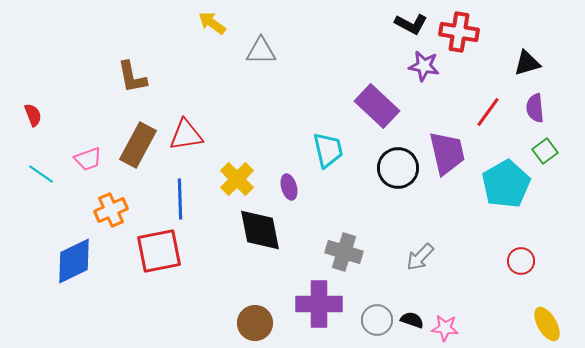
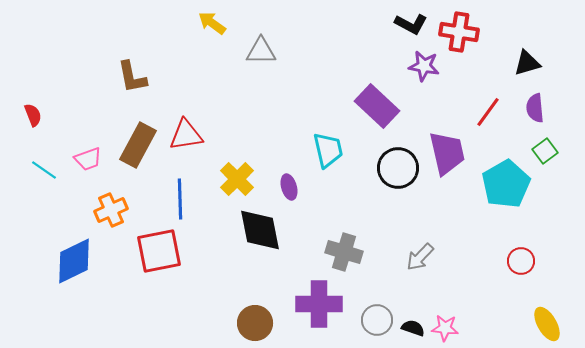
cyan line: moved 3 px right, 4 px up
black semicircle: moved 1 px right, 8 px down
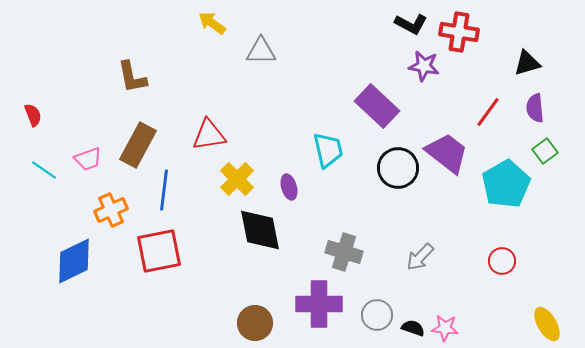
red triangle: moved 23 px right
purple trapezoid: rotated 39 degrees counterclockwise
blue line: moved 16 px left, 9 px up; rotated 9 degrees clockwise
red circle: moved 19 px left
gray circle: moved 5 px up
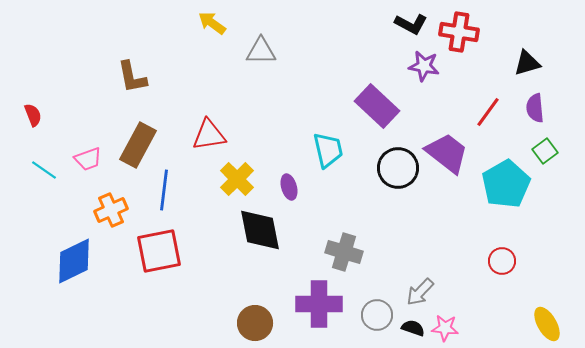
gray arrow: moved 35 px down
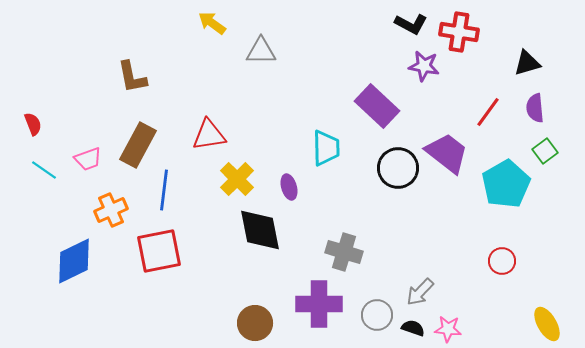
red semicircle: moved 9 px down
cyan trapezoid: moved 2 px left, 2 px up; rotated 12 degrees clockwise
pink star: moved 3 px right, 1 px down
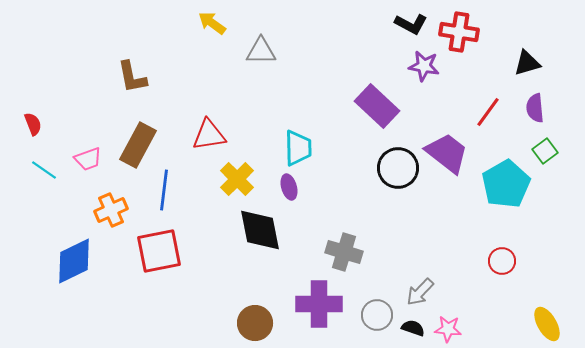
cyan trapezoid: moved 28 px left
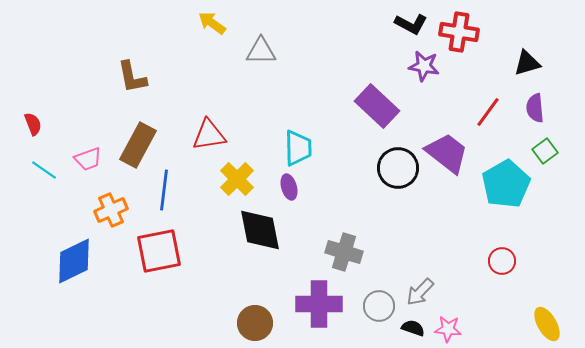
gray circle: moved 2 px right, 9 px up
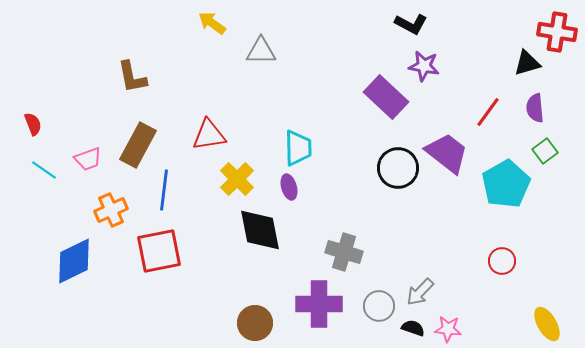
red cross: moved 98 px right
purple rectangle: moved 9 px right, 9 px up
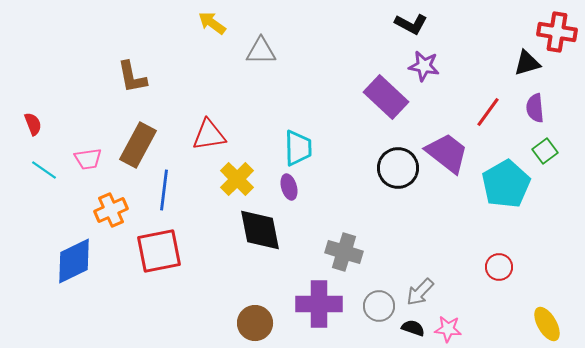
pink trapezoid: rotated 12 degrees clockwise
red circle: moved 3 px left, 6 px down
